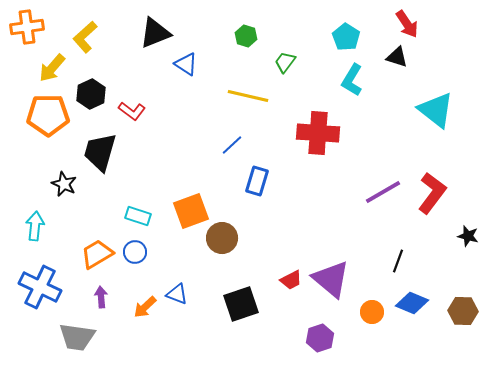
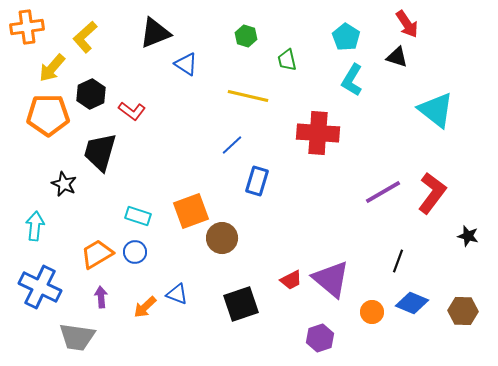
green trapezoid at (285, 62): moved 2 px right, 2 px up; rotated 50 degrees counterclockwise
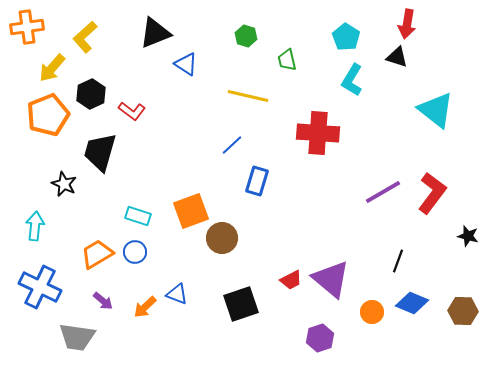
red arrow at (407, 24): rotated 44 degrees clockwise
orange pentagon at (48, 115): rotated 21 degrees counterclockwise
purple arrow at (101, 297): moved 2 px right, 4 px down; rotated 135 degrees clockwise
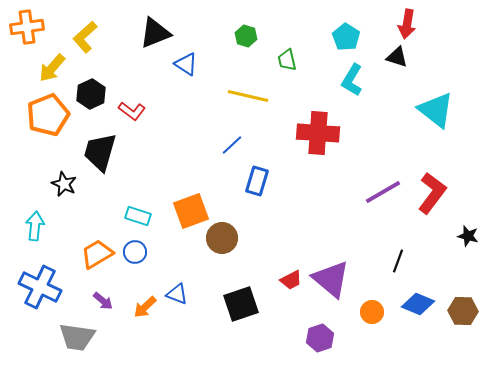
blue diamond at (412, 303): moved 6 px right, 1 px down
